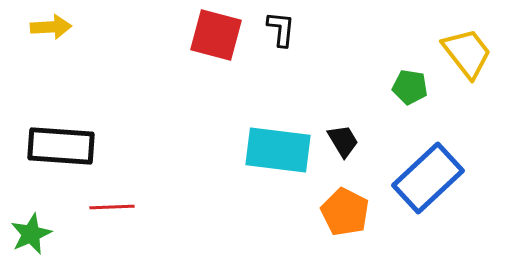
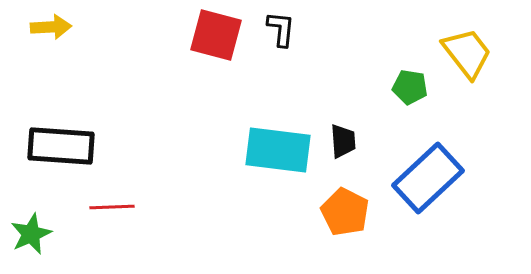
black trapezoid: rotated 27 degrees clockwise
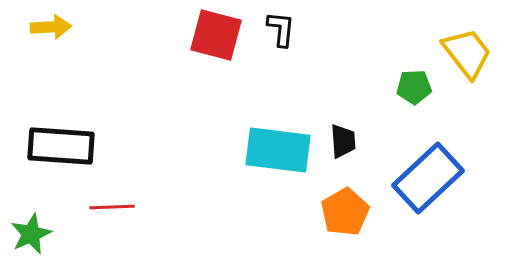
green pentagon: moved 4 px right; rotated 12 degrees counterclockwise
orange pentagon: rotated 15 degrees clockwise
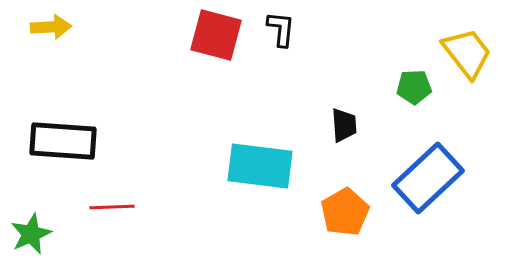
black trapezoid: moved 1 px right, 16 px up
black rectangle: moved 2 px right, 5 px up
cyan rectangle: moved 18 px left, 16 px down
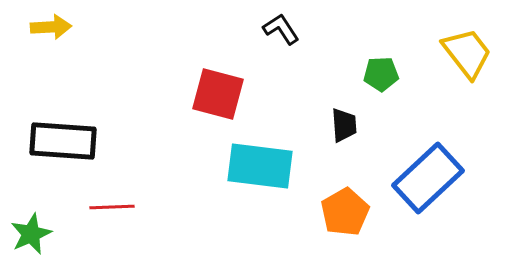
black L-shape: rotated 39 degrees counterclockwise
red square: moved 2 px right, 59 px down
green pentagon: moved 33 px left, 13 px up
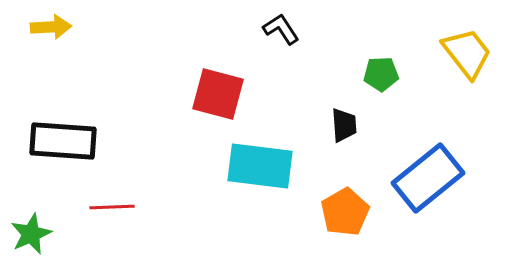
blue rectangle: rotated 4 degrees clockwise
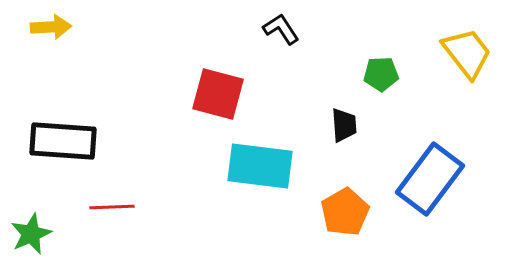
blue rectangle: moved 2 px right, 1 px down; rotated 14 degrees counterclockwise
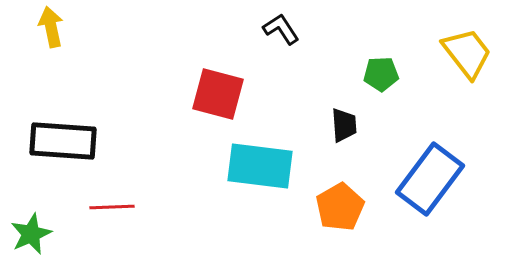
yellow arrow: rotated 99 degrees counterclockwise
orange pentagon: moved 5 px left, 5 px up
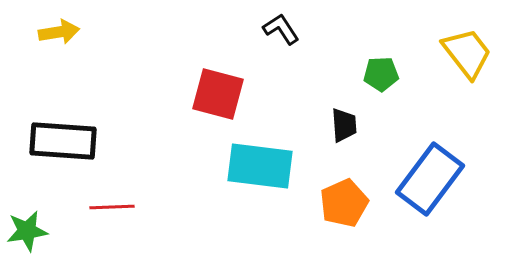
yellow arrow: moved 8 px right, 5 px down; rotated 93 degrees clockwise
orange pentagon: moved 4 px right, 4 px up; rotated 6 degrees clockwise
green star: moved 4 px left, 3 px up; rotated 15 degrees clockwise
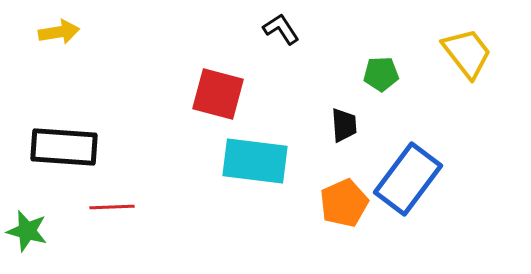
black rectangle: moved 1 px right, 6 px down
cyan rectangle: moved 5 px left, 5 px up
blue rectangle: moved 22 px left
green star: rotated 24 degrees clockwise
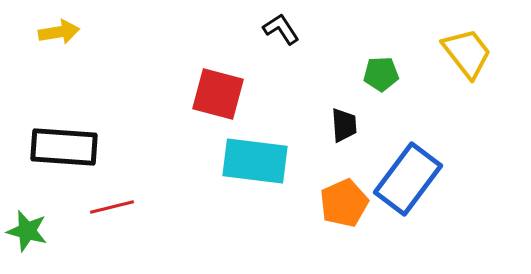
red line: rotated 12 degrees counterclockwise
